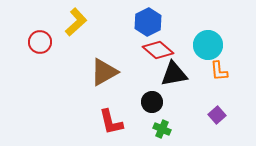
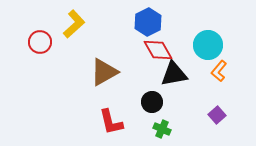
yellow L-shape: moved 2 px left, 2 px down
red diamond: rotated 20 degrees clockwise
orange L-shape: rotated 45 degrees clockwise
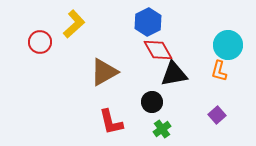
cyan circle: moved 20 px right
orange L-shape: rotated 25 degrees counterclockwise
green cross: rotated 30 degrees clockwise
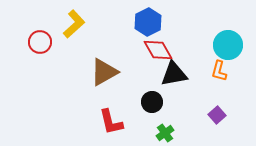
green cross: moved 3 px right, 4 px down
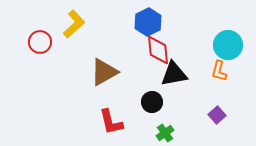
red diamond: rotated 24 degrees clockwise
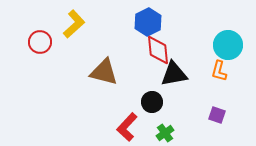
brown triangle: rotated 44 degrees clockwise
purple square: rotated 30 degrees counterclockwise
red L-shape: moved 16 px right, 5 px down; rotated 56 degrees clockwise
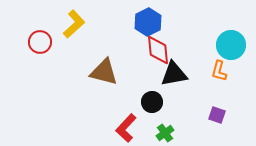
cyan circle: moved 3 px right
red L-shape: moved 1 px left, 1 px down
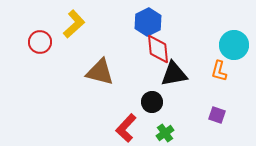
cyan circle: moved 3 px right
red diamond: moved 1 px up
brown triangle: moved 4 px left
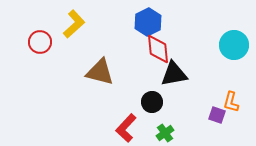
orange L-shape: moved 12 px right, 31 px down
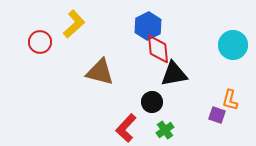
blue hexagon: moved 4 px down
cyan circle: moved 1 px left
orange L-shape: moved 1 px left, 2 px up
green cross: moved 3 px up
